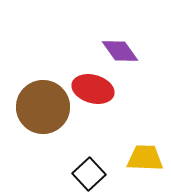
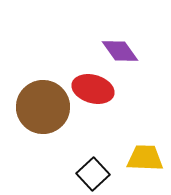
black square: moved 4 px right
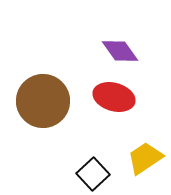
red ellipse: moved 21 px right, 8 px down
brown circle: moved 6 px up
yellow trapezoid: rotated 36 degrees counterclockwise
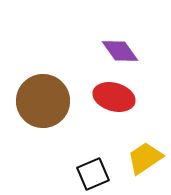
black square: rotated 20 degrees clockwise
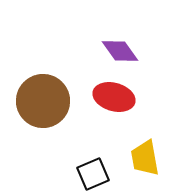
yellow trapezoid: rotated 66 degrees counterclockwise
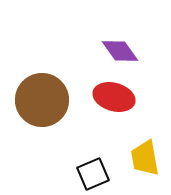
brown circle: moved 1 px left, 1 px up
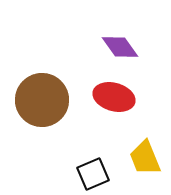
purple diamond: moved 4 px up
yellow trapezoid: rotated 12 degrees counterclockwise
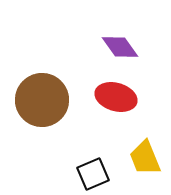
red ellipse: moved 2 px right
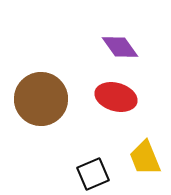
brown circle: moved 1 px left, 1 px up
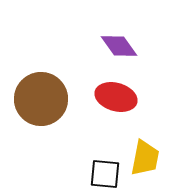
purple diamond: moved 1 px left, 1 px up
yellow trapezoid: rotated 147 degrees counterclockwise
black square: moved 12 px right; rotated 28 degrees clockwise
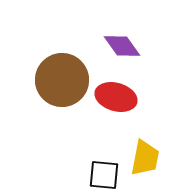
purple diamond: moved 3 px right
brown circle: moved 21 px right, 19 px up
black square: moved 1 px left, 1 px down
